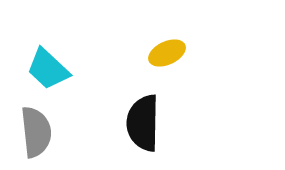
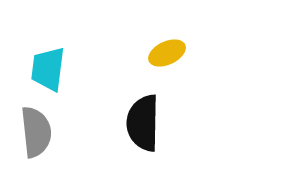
cyan trapezoid: rotated 54 degrees clockwise
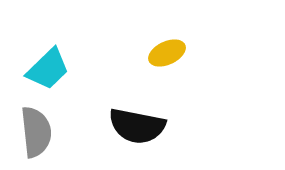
cyan trapezoid: rotated 141 degrees counterclockwise
black semicircle: moved 6 px left, 3 px down; rotated 80 degrees counterclockwise
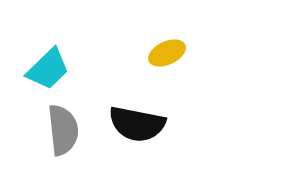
black semicircle: moved 2 px up
gray semicircle: moved 27 px right, 2 px up
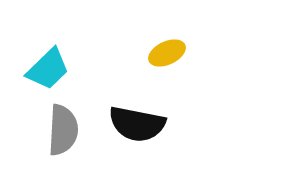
gray semicircle: rotated 9 degrees clockwise
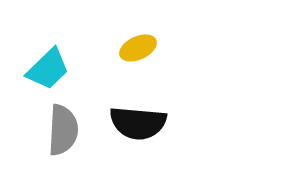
yellow ellipse: moved 29 px left, 5 px up
black semicircle: moved 1 px right, 1 px up; rotated 6 degrees counterclockwise
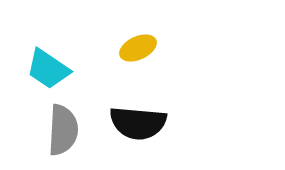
cyan trapezoid: rotated 78 degrees clockwise
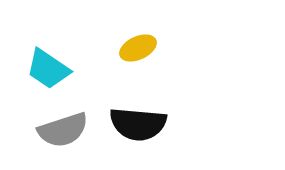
black semicircle: moved 1 px down
gray semicircle: rotated 69 degrees clockwise
